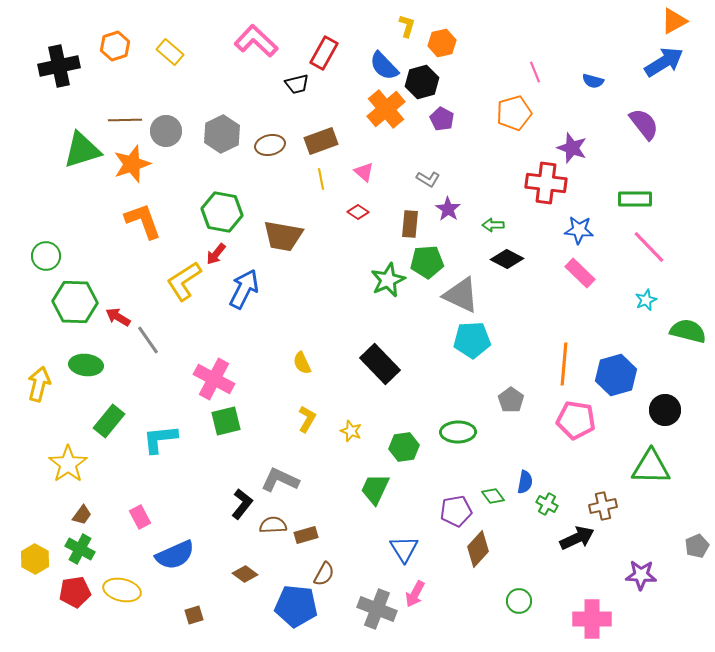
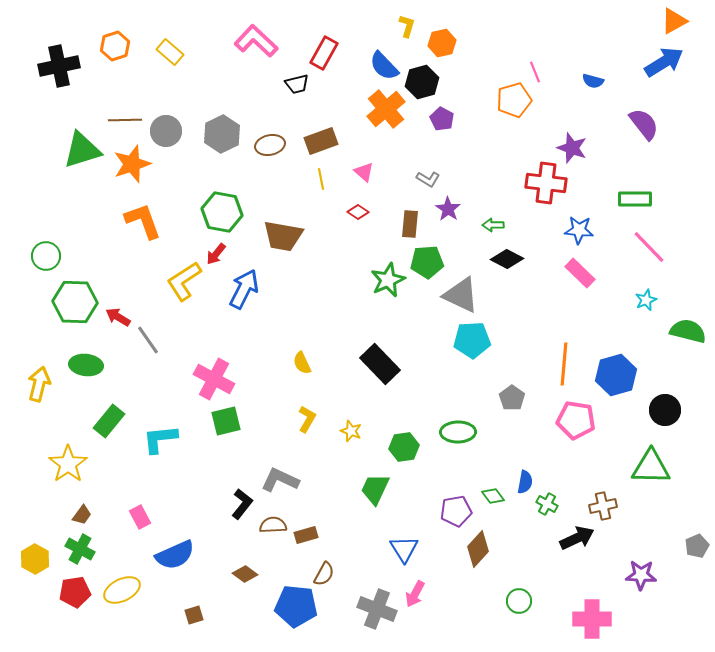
orange pentagon at (514, 113): moved 13 px up
gray pentagon at (511, 400): moved 1 px right, 2 px up
yellow ellipse at (122, 590): rotated 39 degrees counterclockwise
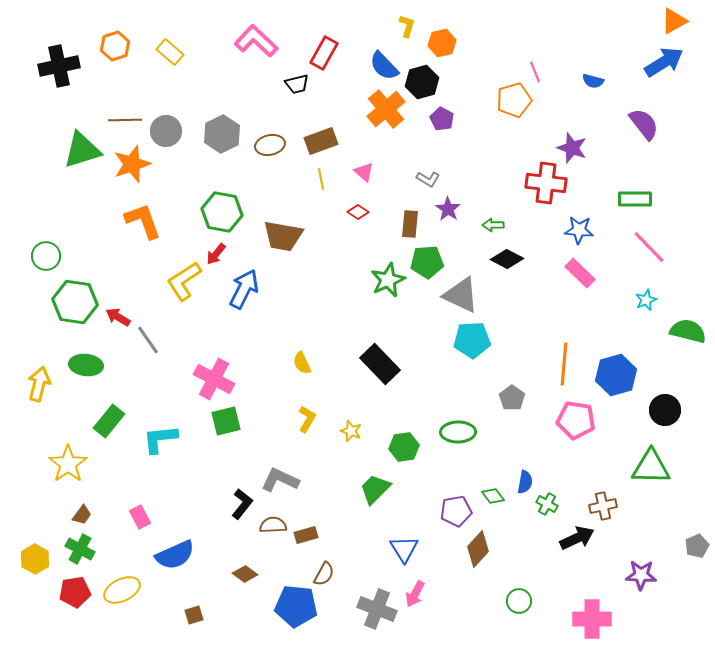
green hexagon at (75, 302): rotated 6 degrees clockwise
green trapezoid at (375, 489): rotated 20 degrees clockwise
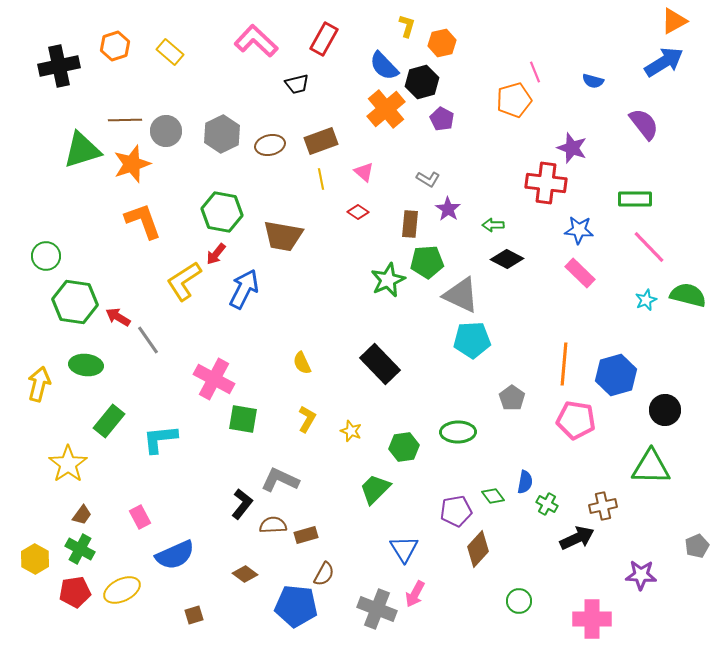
red rectangle at (324, 53): moved 14 px up
green semicircle at (688, 331): moved 36 px up
green square at (226, 421): moved 17 px right, 2 px up; rotated 24 degrees clockwise
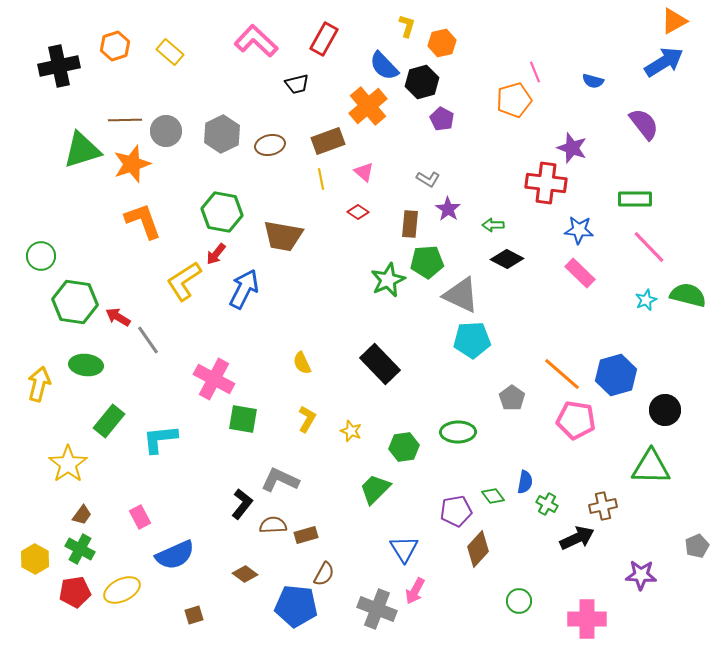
orange cross at (386, 109): moved 18 px left, 3 px up
brown rectangle at (321, 141): moved 7 px right
green circle at (46, 256): moved 5 px left
orange line at (564, 364): moved 2 px left, 10 px down; rotated 54 degrees counterclockwise
pink arrow at (415, 594): moved 3 px up
pink cross at (592, 619): moved 5 px left
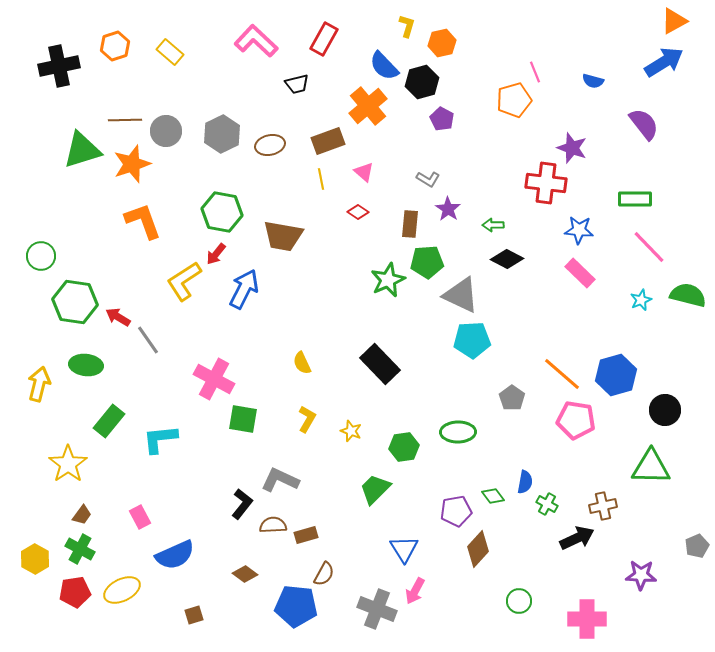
cyan star at (646, 300): moved 5 px left
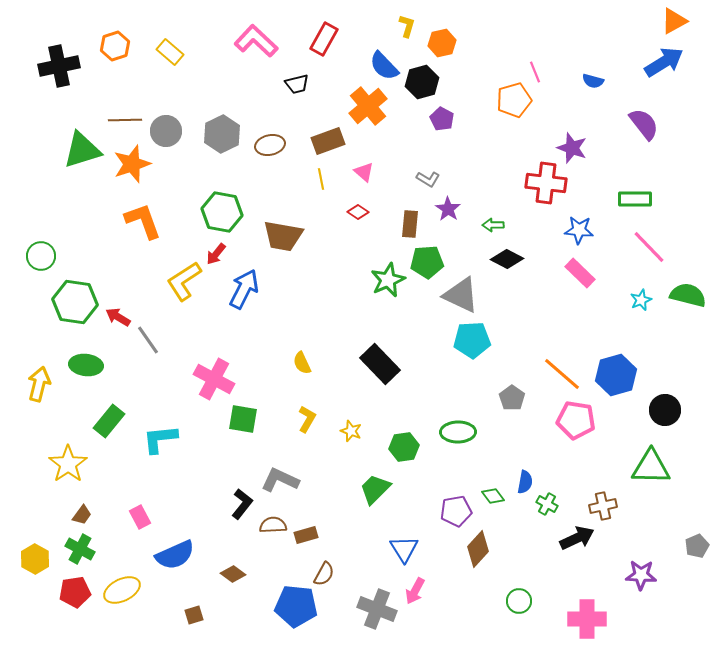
brown diamond at (245, 574): moved 12 px left
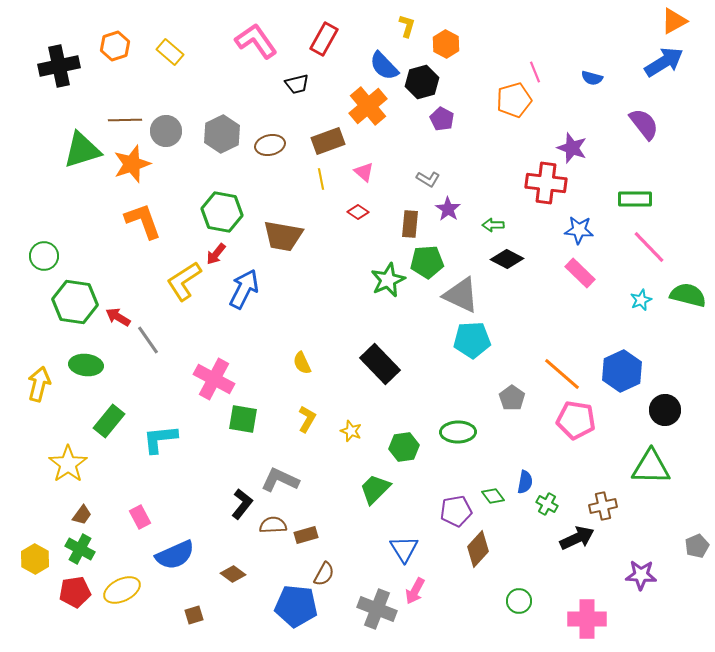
pink L-shape at (256, 41): rotated 12 degrees clockwise
orange hexagon at (442, 43): moved 4 px right, 1 px down; rotated 20 degrees counterclockwise
blue semicircle at (593, 81): moved 1 px left, 3 px up
green circle at (41, 256): moved 3 px right
blue hexagon at (616, 375): moved 6 px right, 4 px up; rotated 9 degrees counterclockwise
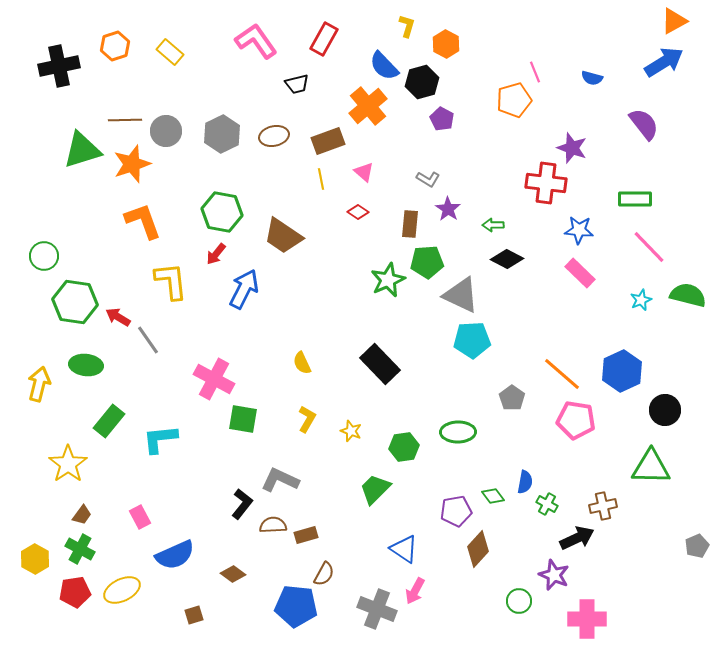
brown ellipse at (270, 145): moved 4 px right, 9 px up
brown trapezoid at (283, 236): rotated 24 degrees clockwise
yellow L-shape at (184, 281): moved 13 px left; rotated 117 degrees clockwise
blue triangle at (404, 549): rotated 24 degrees counterclockwise
purple star at (641, 575): moved 87 px left; rotated 20 degrees clockwise
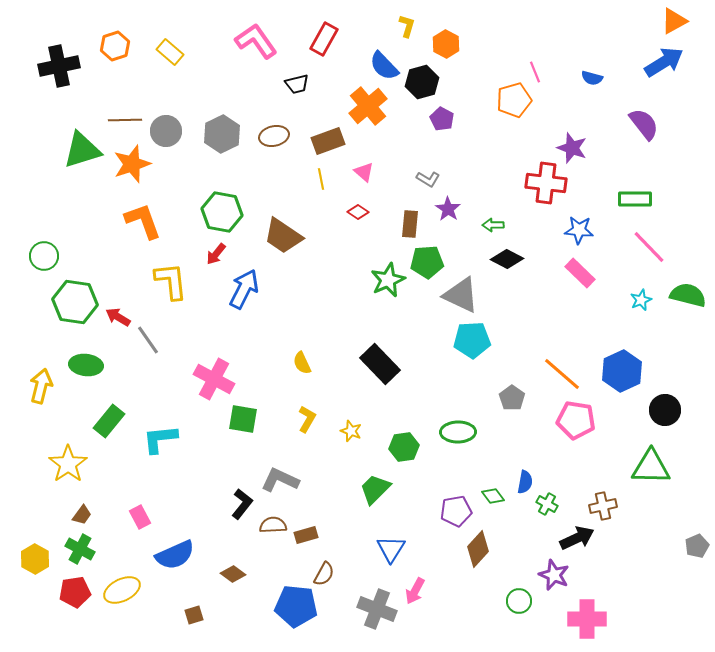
yellow arrow at (39, 384): moved 2 px right, 2 px down
blue triangle at (404, 549): moved 13 px left; rotated 28 degrees clockwise
